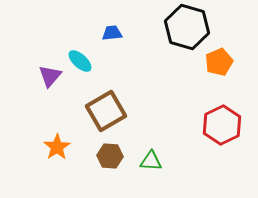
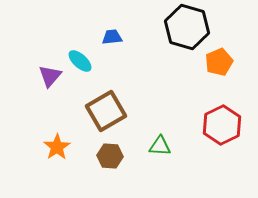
blue trapezoid: moved 4 px down
green triangle: moved 9 px right, 15 px up
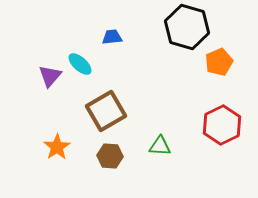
cyan ellipse: moved 3 px down
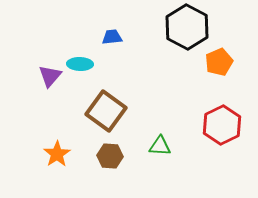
black hexagon: rotated 12 degrees clockwise
cyan ellipse: rotated 40 degrees counterclockwise
brown square: rotated 24 degrees counterclockwise
orange star: moved 7 px down
